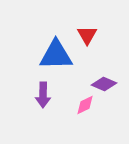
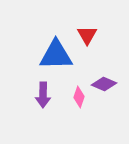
pink diamond: moved 6 px left, 8 px up; rotated 45 degrees counterclockwise
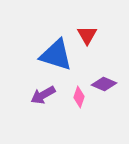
blue triangle: rotated 18 degrees clockwise
purple arrow: rotated 60 degrees clockwise
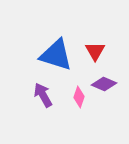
red triangle: moved 8 px right, 16 px down
purple arrow: rotated 90 degrees clockwise
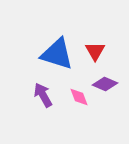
blue triangle: moved 1 px right, 1 px up
purple diamond: moved 1 px right
pink diamond: rotated 40 degrees counterclockwise
